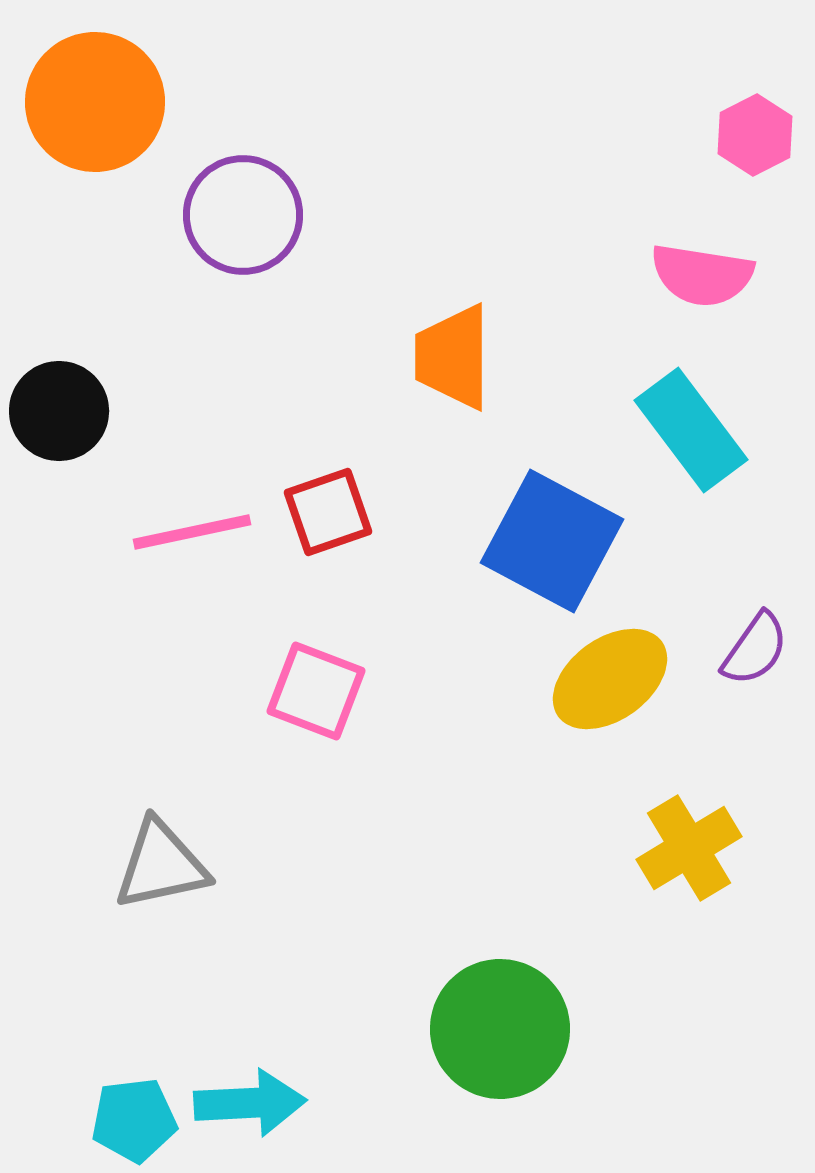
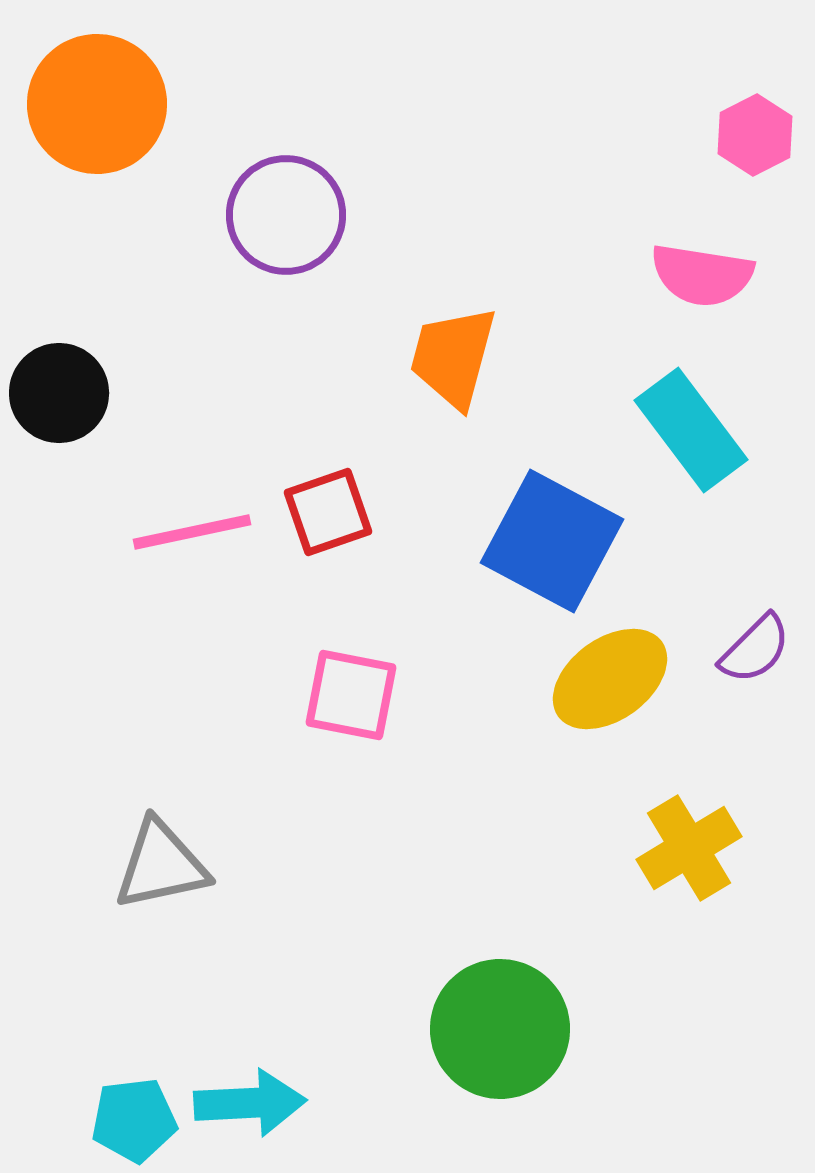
orange circle: moved 2 px right, 2 px down
purple circle: moved 43 px right
orange trapezoid: rotated 15 degrees clockwise
black circle: moved 18 px up
purple semicircle: rotated 10 degrees clockwise
pink square: moved 35 px right, 4 px down; rotated 10 degrees counterclockwise
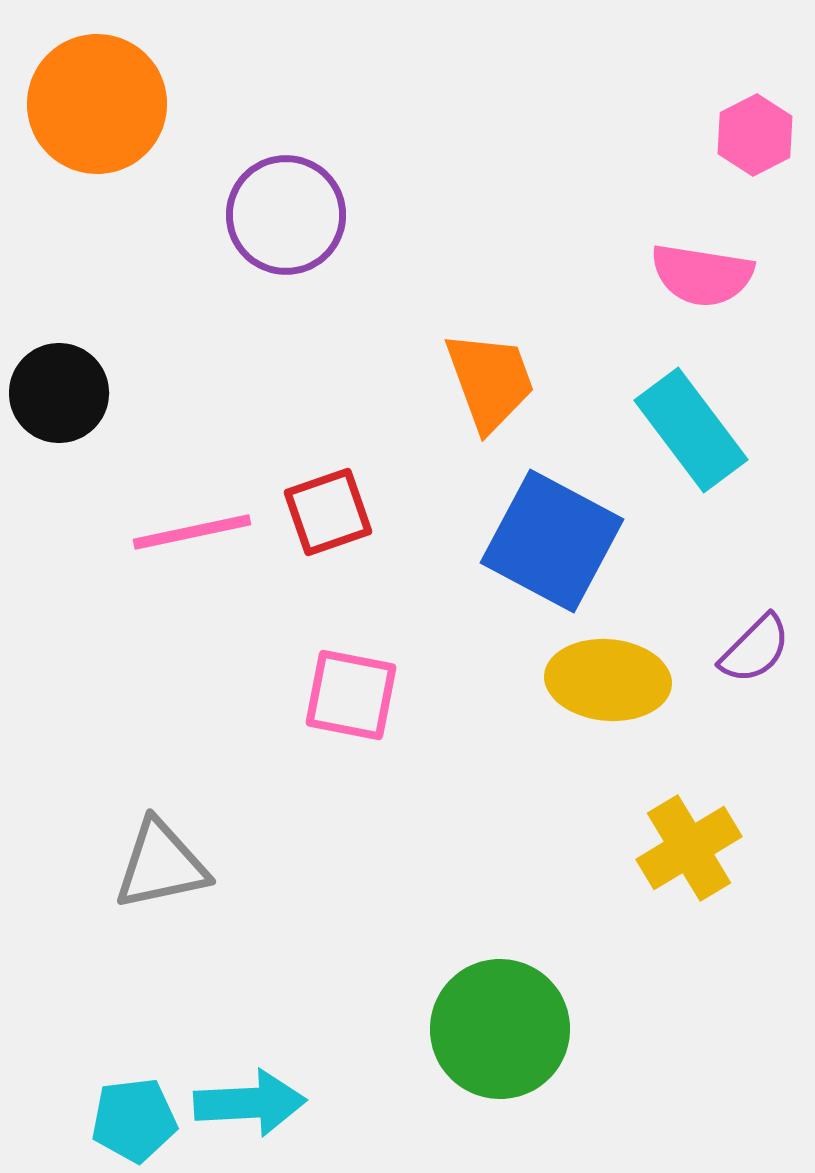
orange trapezoid: moved 37 px right, 24 px down; rotated 145 degrees clockwise
yellow ellipse: moved 2 px left, 1 px down; rotated 41 degrees clockwise
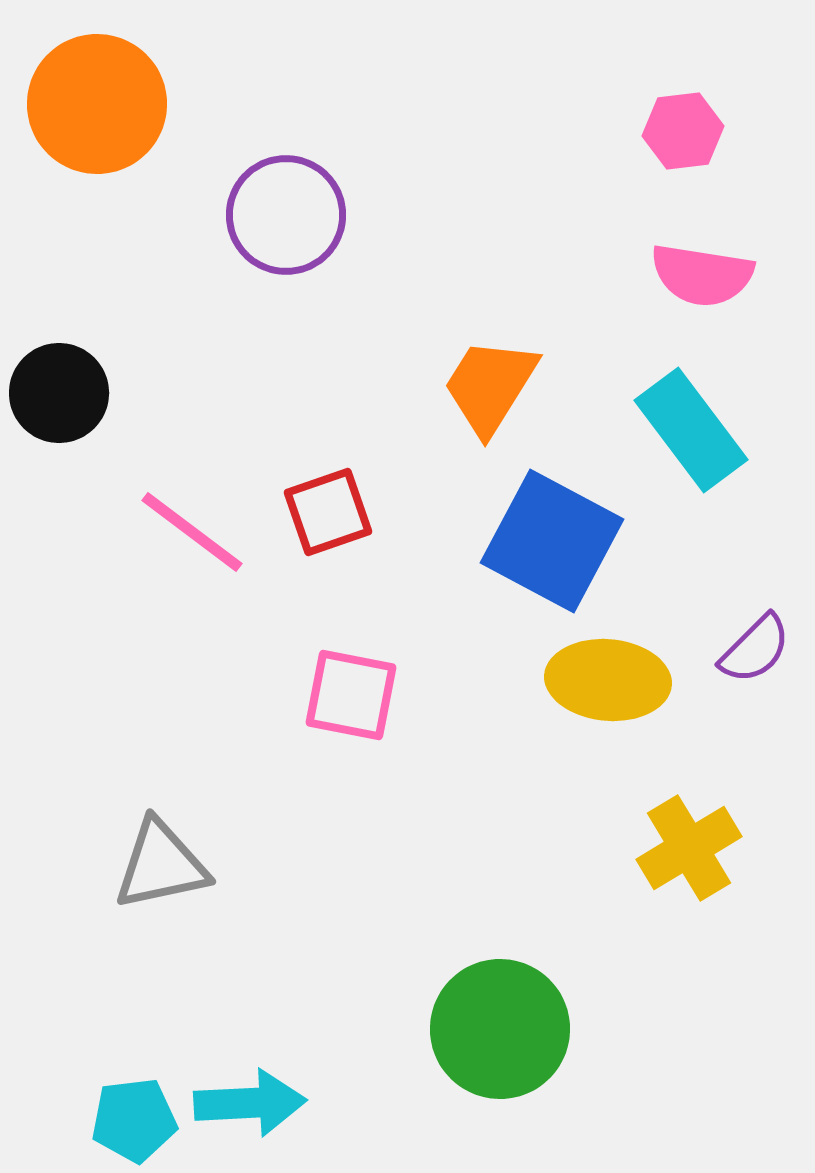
pink hexagon: moved 72 px left, 4 px up; rotated 20 degrees clockwise
orange trapezoid: moved 5 px down; rotated 128 degrees counterclockwise
pink line: rotated 49 degrees clockwise
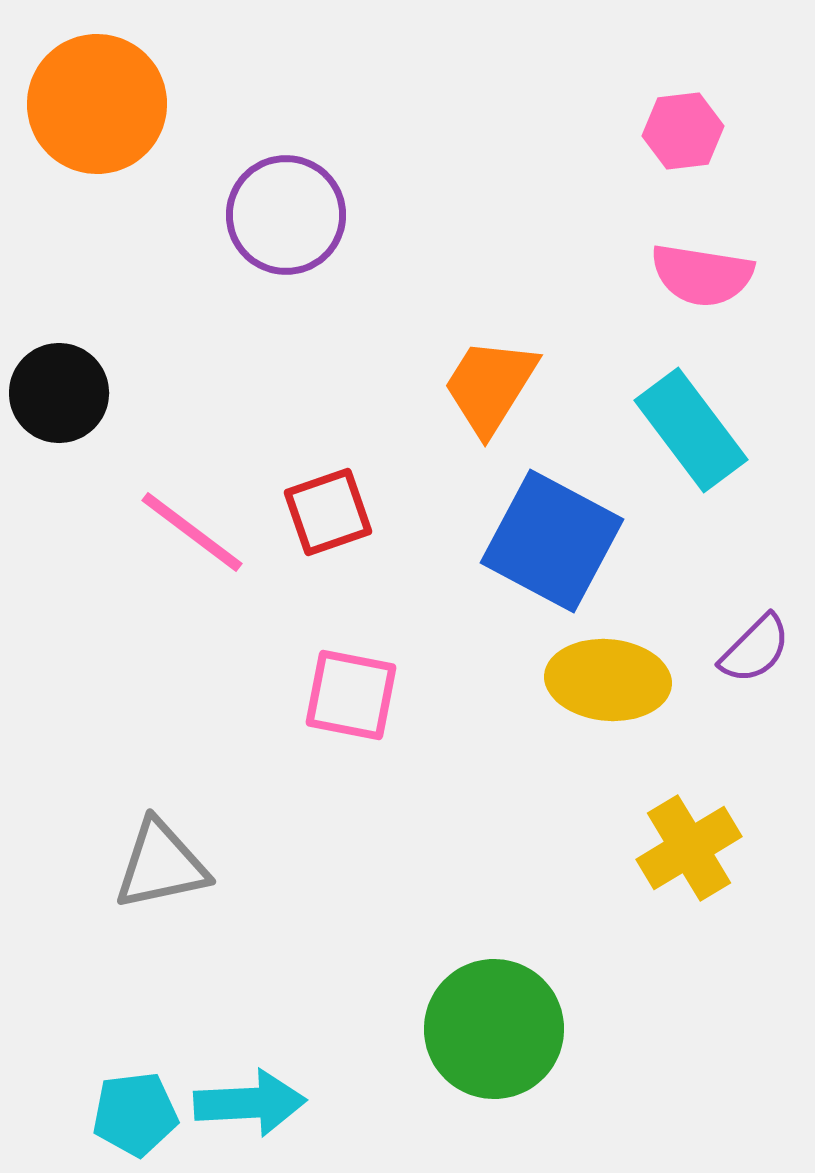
green circle: moved 6 px left
cyan pentagon: moved 1 px right, 6 px up
